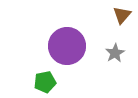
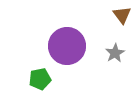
brown triangle: rotated 18 degrees counterclockwise
green pentagon: moved 5 px left, 3 px up
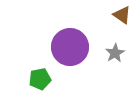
brown triangle: rotated 18 degrees counterclockwise
purple circle: moved 3 px right, 1 px down
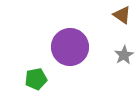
gray star: moved 9 px right, 2 px down
green pentagon: moved 4 px left
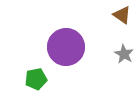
purple circle: moved 4 px left
gray star: moved 1 px up; rotated 12 degrees counterclockwise
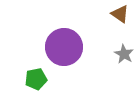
brown triangle: moved 2 px left, 1 px up
purple circle: moved 2 px left
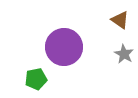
brown triangle: moved 6 px down
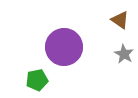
green pentagon: moved 1 px right, 1 px down
